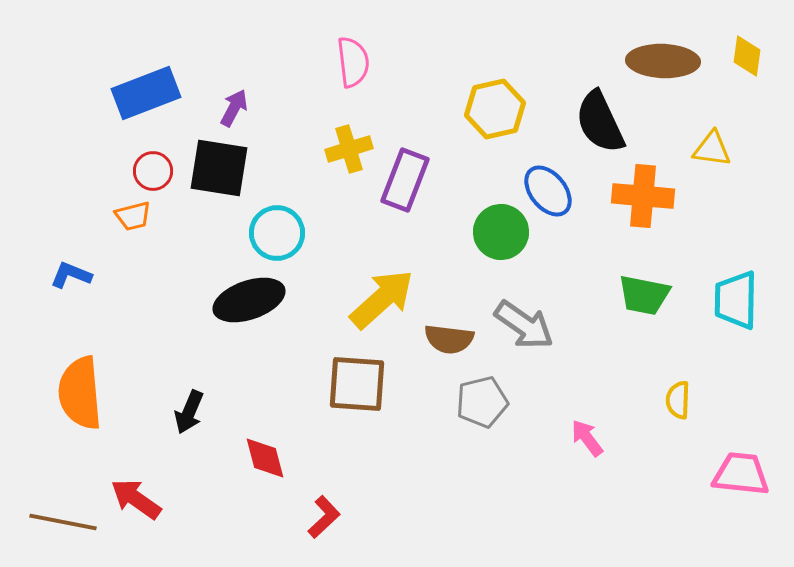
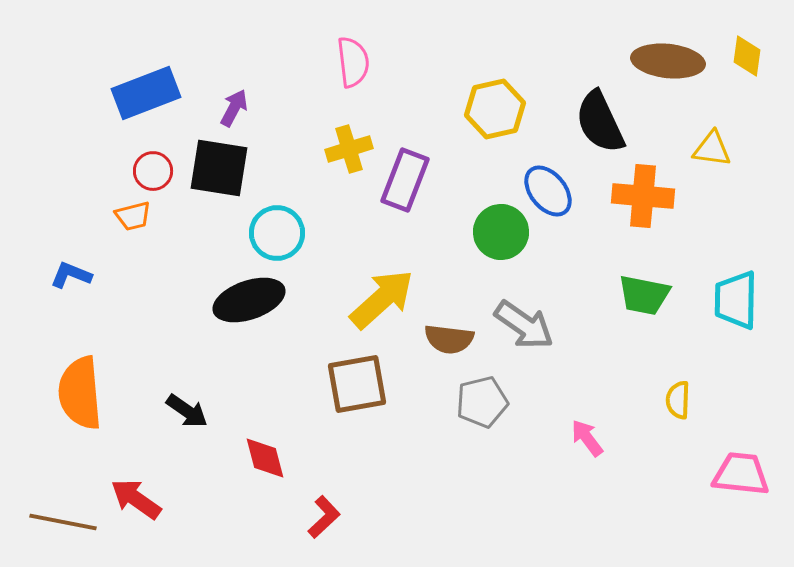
brown ellipse: moved 5 px right; rotated 4 degrees clockwise
brown square: rotated 14 degrees counterclockwise
black arrow: moved 2 px left, 1 px up; rotated 78 degrees counterclockwise
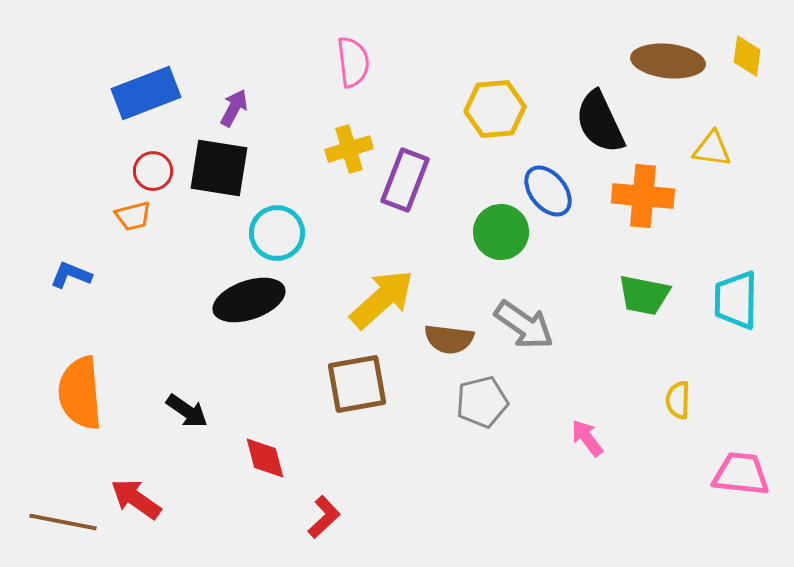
yellow hexagon: rotated 8 degrees clockwise
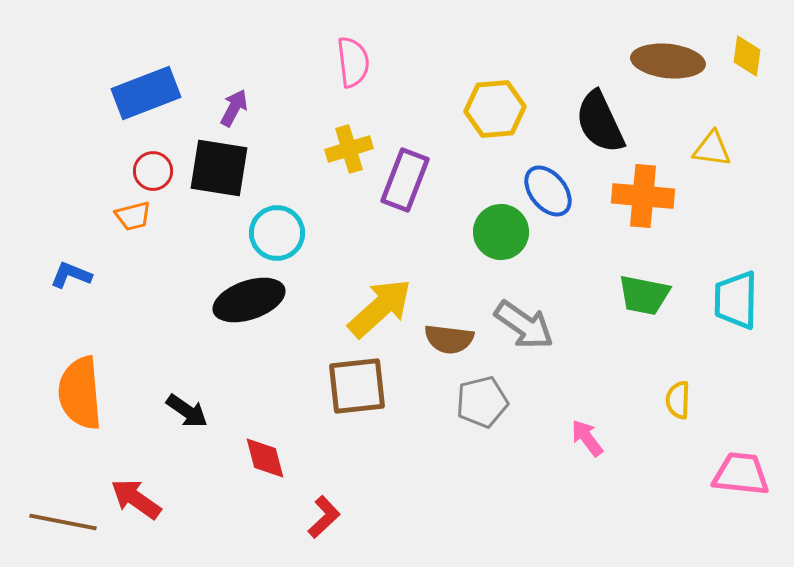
yellow arrow: moved 2 px left, 9 px down
brown square: moved 2 px down; rotated 4 degrees clockwise
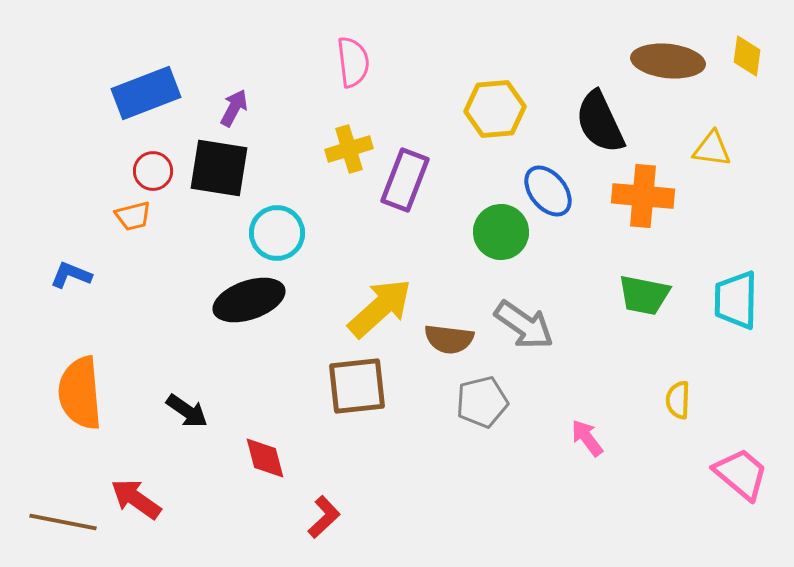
pink trapezoid: rotated 34 degrees clockwise
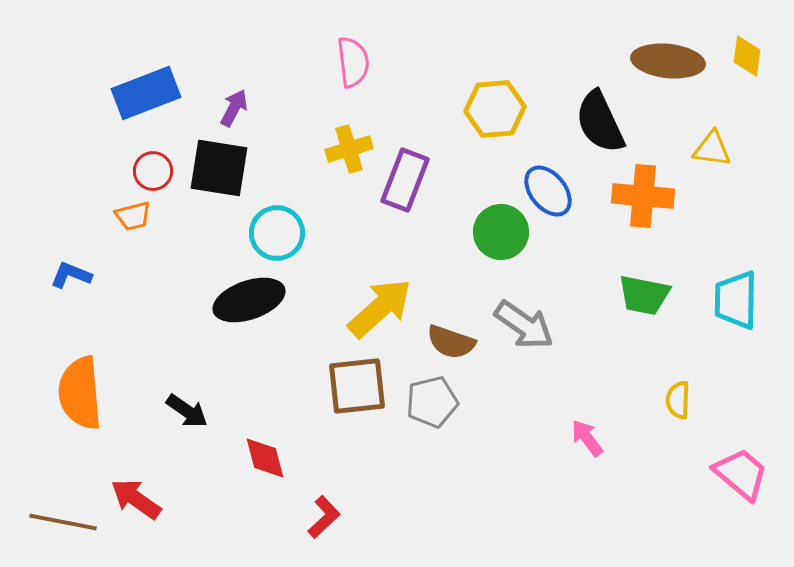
brown semicircle: moved 2 px right, 3 px down; rotated 12 degrees clockwise
gray pentagon: moved 50 px left
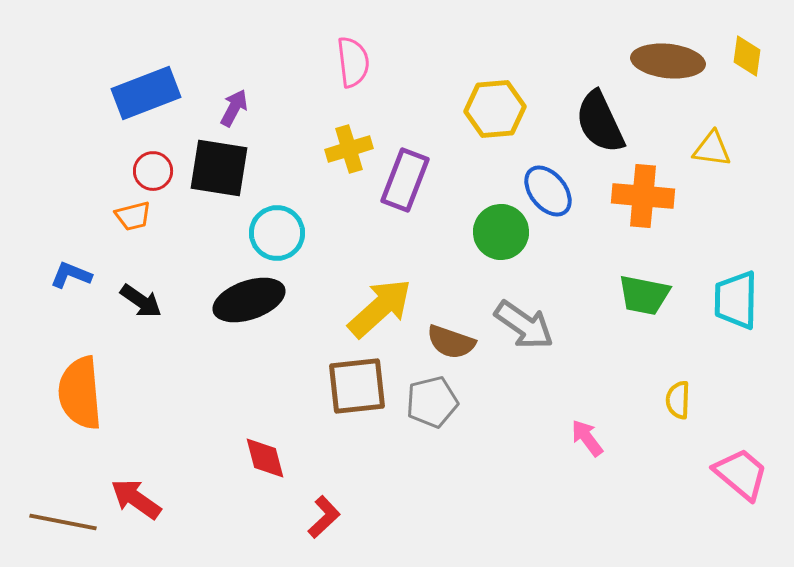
black arrow: moved 46 px left, 110 px up
